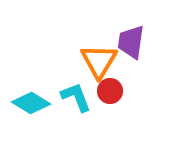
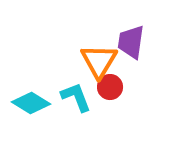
red circle: moved 4 px up
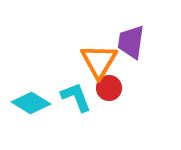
red circle: moved 1 px left, 1 px down
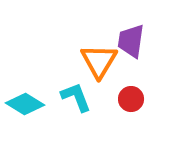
purple trapezoid: moved 1 px up
red circle: moved 22 px right, 11 px down
cyan diamond: moved 6 px left, 1 px down
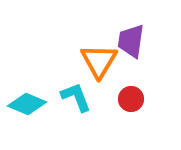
cyan diamond: moved 2 px right; rotated 9 degrees counterclockwise
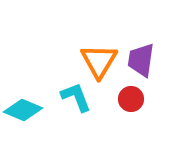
purple trapezoid: moved 10 px right, 19 px down
cyan diamond: moved 4 px left, 6 px down
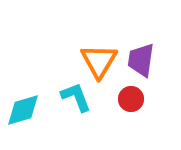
cyan diamond: rotated 39 degrees counterclockwise
